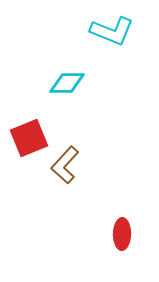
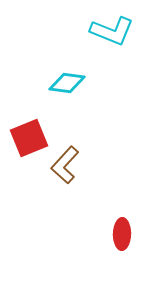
cyan diamond: rotated 9 degrees clockwise
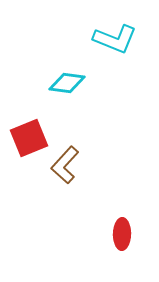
cyan L-shape: moved 3 px right, 8 px down
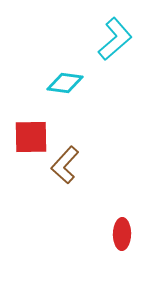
cyan L-shape: rotated 63 degrees counterclockwise
cyan diamond: moved 2 px left
red square: moved 2 px right, 1 px up; rotated 21 degrees clockwise
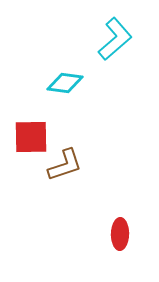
brown L-shape: rotated 150 degrees counterclockwise
red ellipse: moved 2 px left
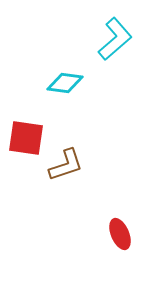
red square: moved 5 px left, 1 px down; rotated 9 degrees clockwise
brown L-shape: moved 1 px right
red ellipse: rotated 24 degrees counterclockwise
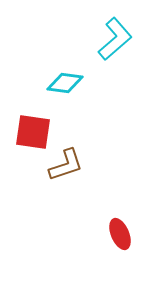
red square: moved 7 px right, 6 px up
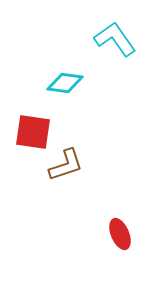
cyan L-shape: rotated 84 degrees counterclockwise
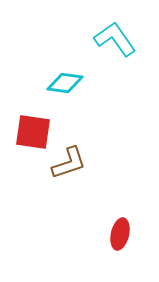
brown L-shape: moved 3 px right, 2 px up
red ellipse: rotated 36 degrees clockwise
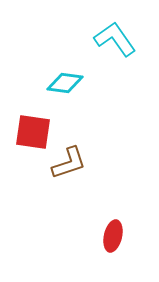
red ellipse: moved 7 px left, 2 px down
